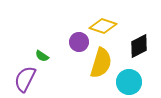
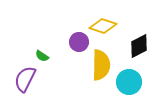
yellow semicircle: moved 2 px down; rotated 16 degrees counterclockwise
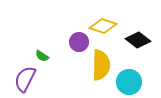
black diamond: moved 1 px left, 6 px up; rotated 65 degrees clockwise
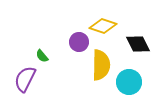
black diamond: moved 4 px down; rotated 25 degrees clockwise
green semicircle: rotated 16 degrees clockwise
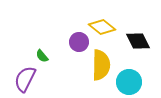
yellow diamond: moved 1 px left, 1 px down; rotated 20 degrees clockwise
black diamond: moved 3 px up
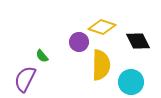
yellow diamond: rotated 20 degrees counterclockwise
cyan circle: moved 2 px right
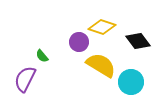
black diamond: rotated 10 degrees counterclockwise
yellow semicircle: rotated 60 degrees counterclockwise
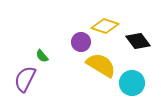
yellow diamond: moved 3 px right, 1 px up
purple circle: moved 2 px right
cyan circle: moved 1 px right, 1 px down
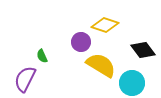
yellow diamond: moved 1 px up
black diamond: moved 5 px right, 9 px down
green semicircle: rotated 16 degrees clockwise
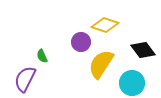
yellow semicircle: moved 1 px up; rotated 88 degrees counterclockwise
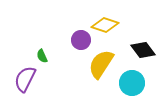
purple circle: moved 2 px up
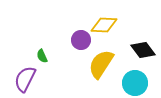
yellow diamond: moved 1 px left; rotated 16 degrees counterclockwise
cyan circle: moved 3 px right
